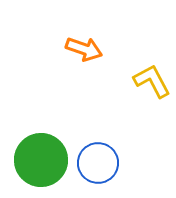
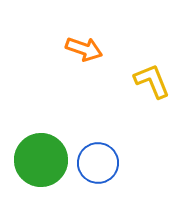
yellow L-shape: rotated 6 degrees clockwise
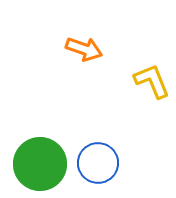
green circle: moved 1 px left, 4 px down
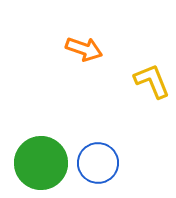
green circle: moved 1 px right, 1 px up
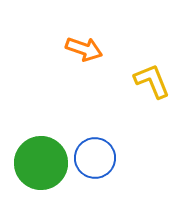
blue circle: moved 3 px left, 5 px up
